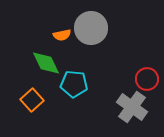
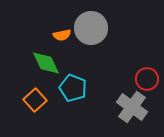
cyan pentagon: moved 1 px left, 4 px down; rotated 16 degrees clockwise
orange square: moved 3 px right
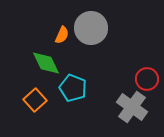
orange semicircle: rotated 54 degrees counterclockwise
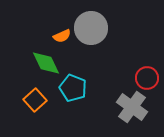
orange semicircle: moved 1 px down; rotated 42 degrees clockwise
red circle: moved 1 px up
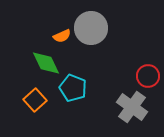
red circle: moved 1 px right, 2 px up
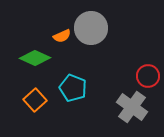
green diamond: moved 11 px left, 5 px up; rotated 40 degrees counterclockwise
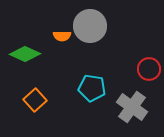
gray circle: moved 1 px left, 2 px up
orange semicircle: rotated 24 degrees clockwise
green diamond: moved 10 px left, 4 px up
red circle: moved 1 px right, 7 px up
cyan pentagon: moved 19 px right; rotated 12 degrees counterclockwise
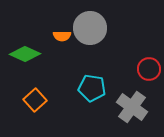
gray circle: moved 2 px down
